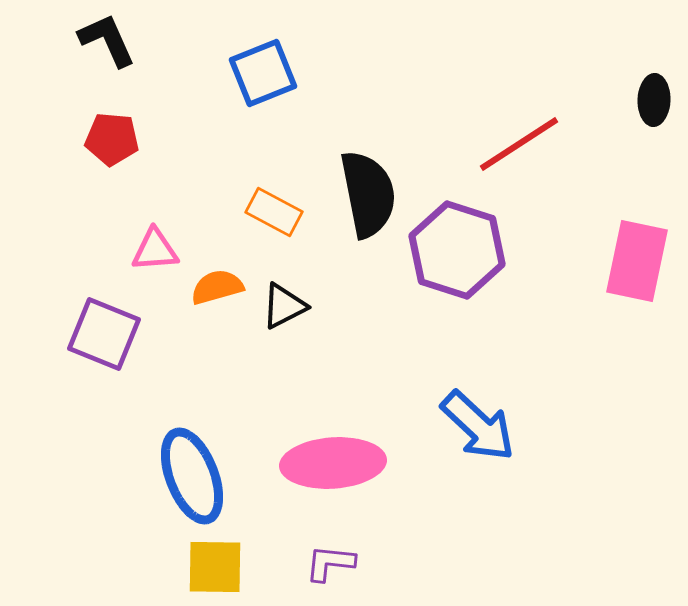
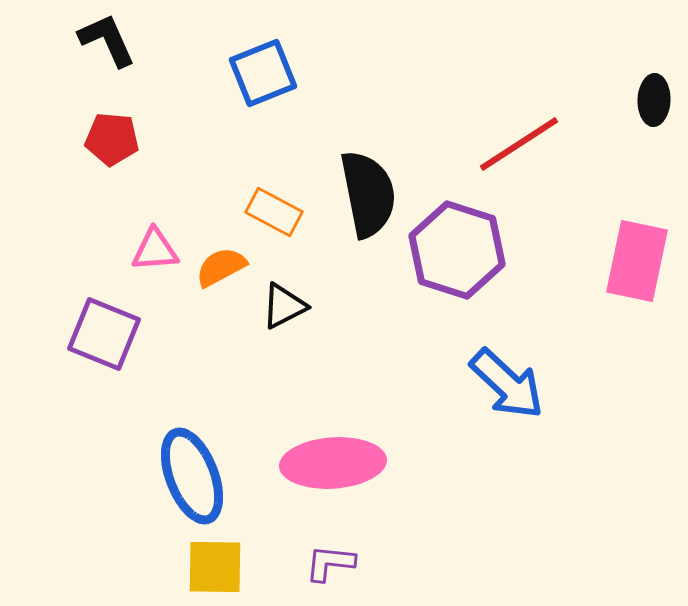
orange semicircle: moved 4 px right, 20 px up; rotated 12 degrees counterclockwise
blue arrow: moved 29 px right, 42 px up
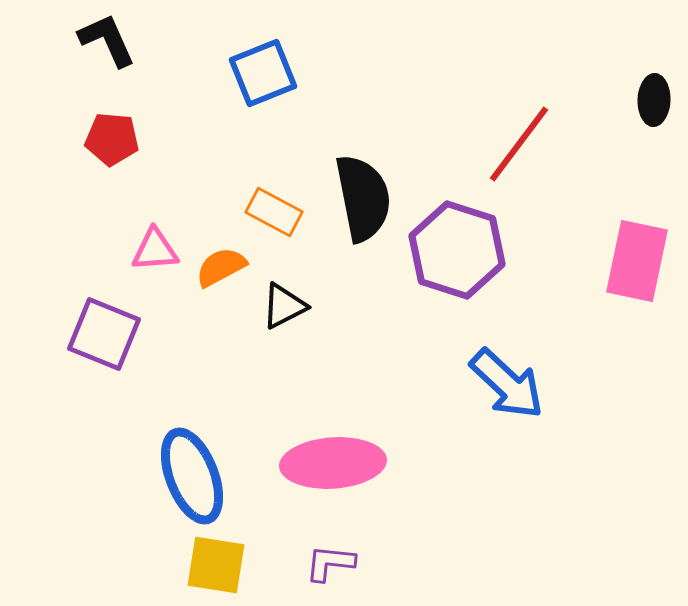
red line: rotated 20 degrees counterclockwise
black semicircle: moved 5 px left, 4 px down
yellow square: moved 1 px right, 2 px up; rotated 8 degrees clockwise
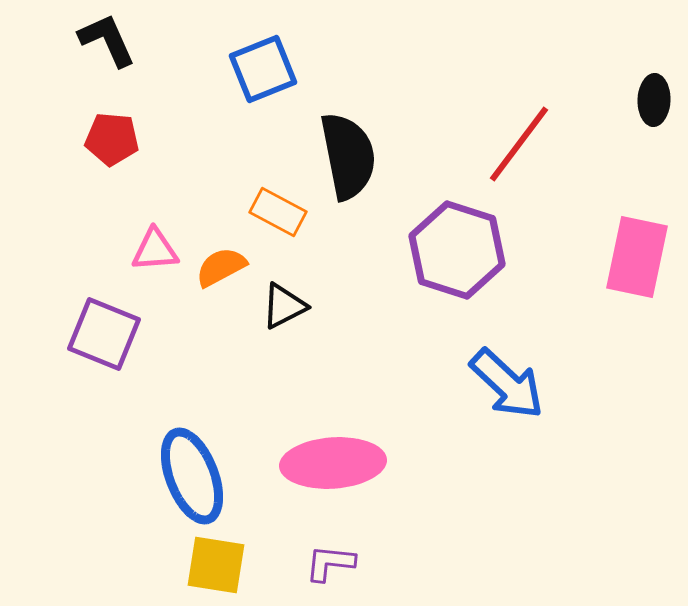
blue square: moved 4 px up
black semicircle: moved 15 px left, 42 px up
orange rectangle: moved 4 px right
pink rectangle: moved 4 px up
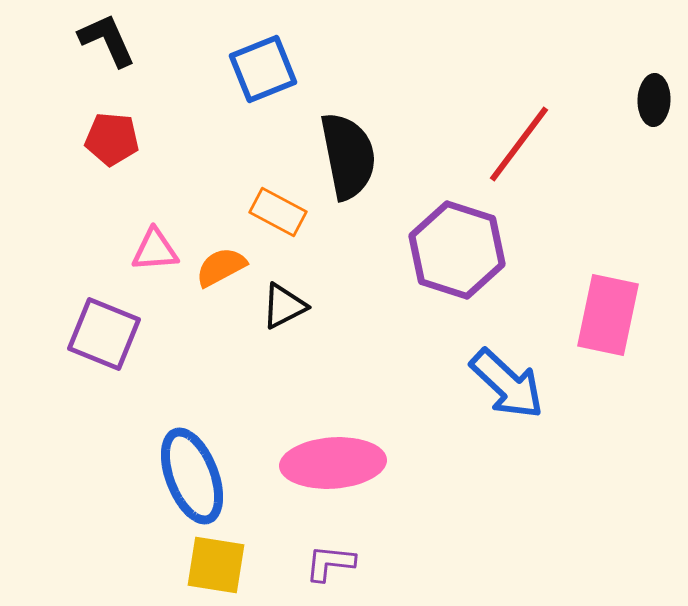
pink rectangle: moved 29 px left, 58 px down
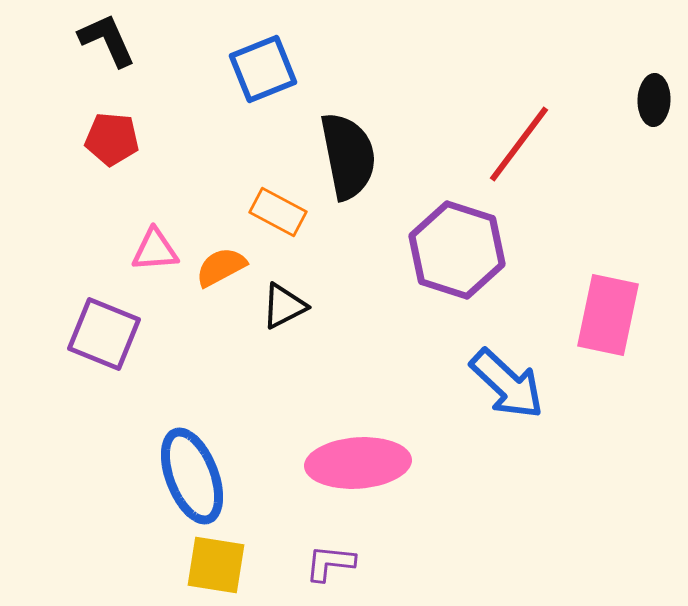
pink ellipse: moved 25 px right
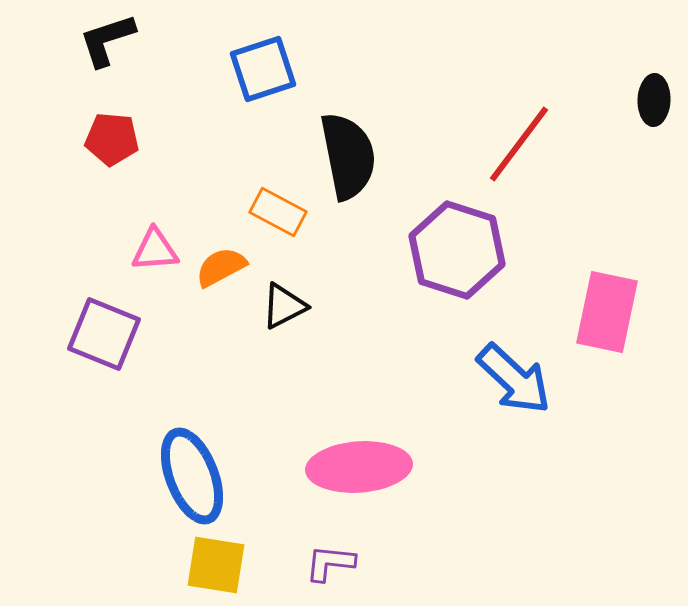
black L-shape: rotated 84 degrees counterclockwise
blue square: rotated 4 degrees clockwise
pink rectangle: moved 1 px left, 3 px up
blue arrow: moved 7 px right, 5 px up
pink ellipse: moved 1 px right, 4 px down
